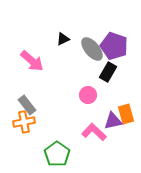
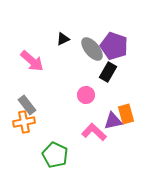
pink circle: moved 2 px left
green pentagon: moved 2 px left, 1 px down; rotated 10 degrees counterclockwise
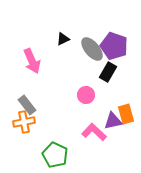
pink arrow: rotated 25 degrees clockwise
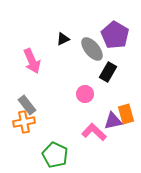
purple pentagon: moved 1 px right, 11 px up; rotated 12 degrees clockwise
pink circle: moved 1 px left, 1 px up
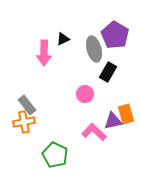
gray ellipse: moved 2 px right; rotated 25 degrees clockwise
pink arrow: moved 12 px right, 8 px up; rotated 25 degrees clockwise
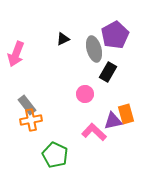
purple pentagon: rotated 12 degrees clockwise
pink arrow: moved 28 px left, 1 px down; rotated 20 degrees clockwise
orange cross: moved 7 px right, 2 px up
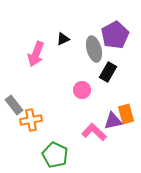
pink arrow: moved 20 px right
pink circle: moved 3 px left, 4 px up
gray rectangle: moved 13 px left
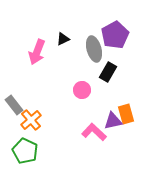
pink arrow: moved 1 px right, 2 px up
orange cross: rotated 30 degrees counterclockwise
green pentagon: moved 30 px left, 4 px up
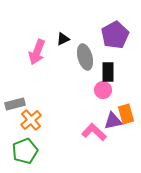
gray ellipse: moved 9 px left, 8 px down
black rectangle: rotated 30 degrees counterclockwise
pink circle: moved 21 px right
gray rectangle: moved 1 px right, 1 px up; rotated 66 degrees counterclockwise
green pentagon: rotated 25 degrees clockwise
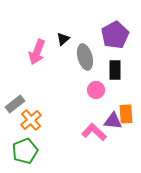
black triangle: rotated 16 degrees counterclockwise
black rectangle: moved 7 px right, 2 px up
pink circle: moved 7 px left
gray rectangle: rotated 24 degrees counterclockwise
orange rectangle: rotated 12 degrees clockwise
purple triangle: rotated 18 degrees clockwise
